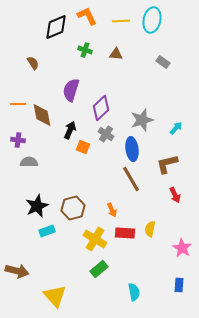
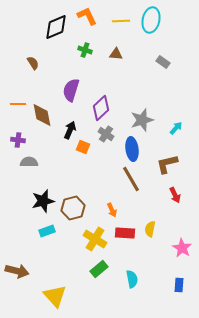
cyan ellipse: moved 1 px left
black star: moved 6 px right, 5 px up; rotated 10 degrees clockwise
cyan semicircle: moved 2 px left, 13 px up
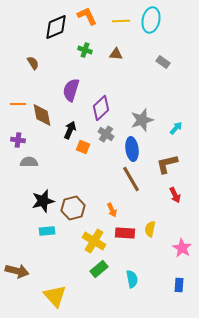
cyan rectangle: rotated 14 degrees clockwise
yellow cross: moved 1 px left, 2 px down
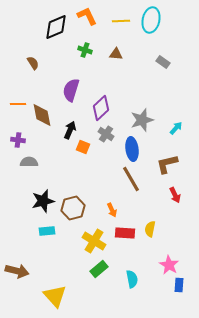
pink star: moved 13 px left, 17 px down
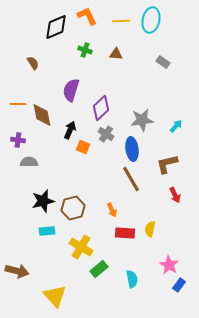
gray star: rotated 10 degrees clockwise
cyan arrow: moved 2 px up
yellow cross: moved 13 px left, 6 px down
blue rectangle: rotated 32 degrees clockwise
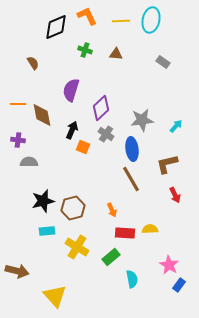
black arrow: moved 2 px right
yellow semicircle: rotated 77 degrees clockwise
yellow cross: moved 4 px left
green rectangle: moved 12 px right, 12 px up
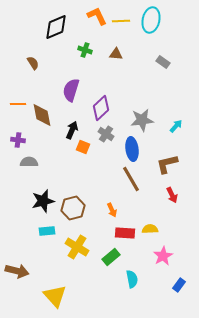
orange L-shape: moved 10 px right
red arrow: moved 3 px left
pink star: moved 6 px left, 9 px up; rotated 12 degrees clockwise
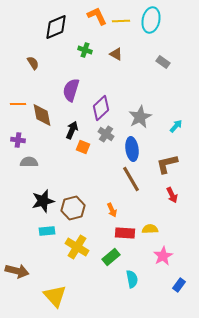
brown triangle: rotated 24 degrees clockwise
gray star: moved 2 px left, 3 px up; rotated 20 degrees counterclockwise
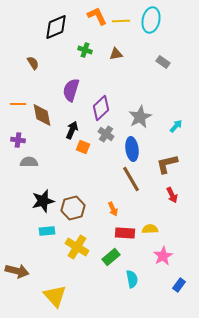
brown triangle: rotated 40 degrees counterclockwise
orange arrow: moved 1 px right, 1 px up
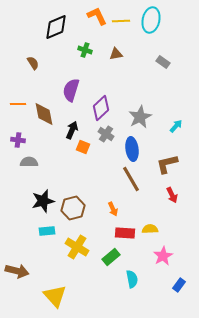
brown diamond: moved 2 px right, 1 px up
